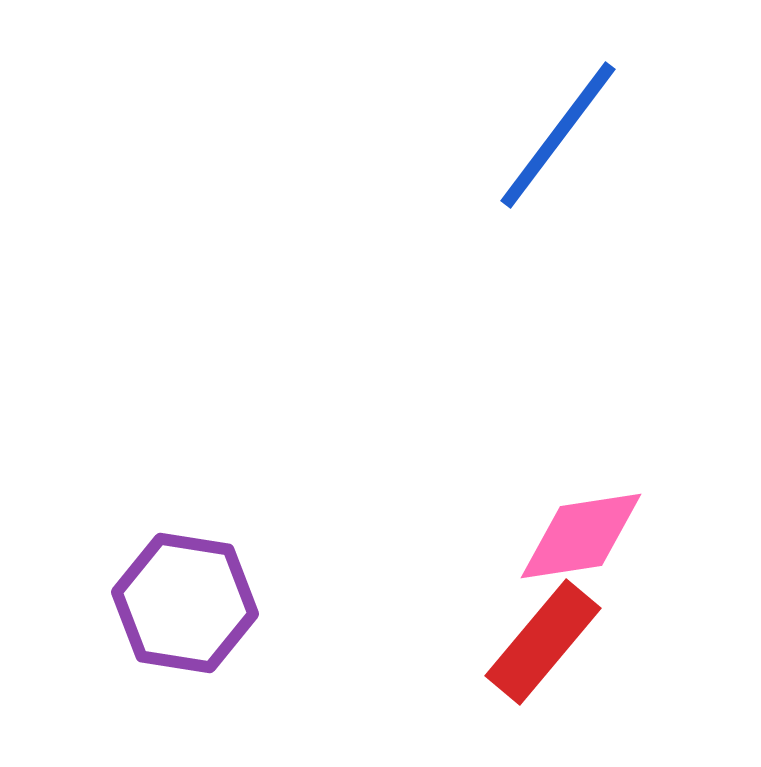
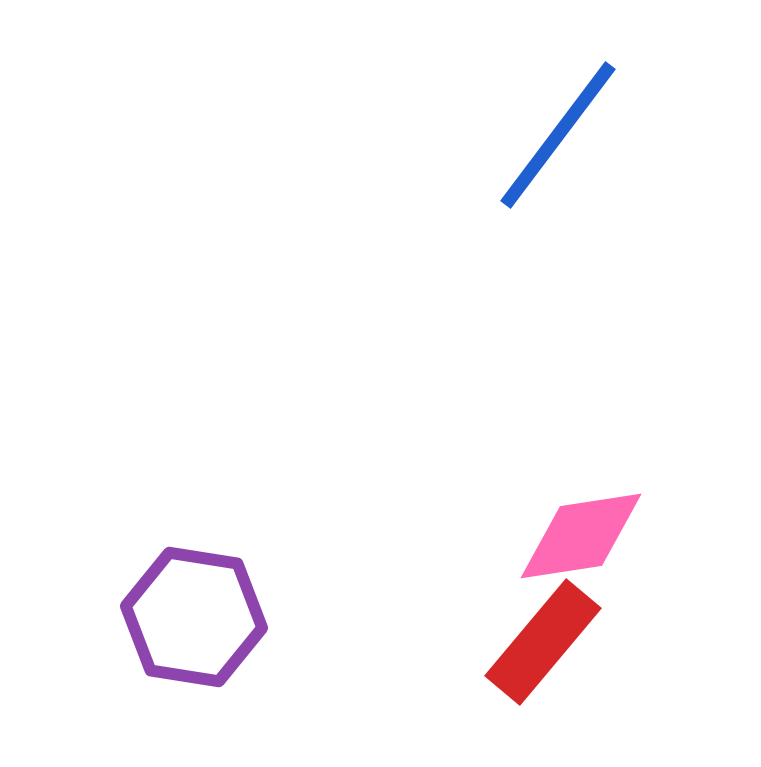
purple hexagon: moved 9 px right, 14 px down
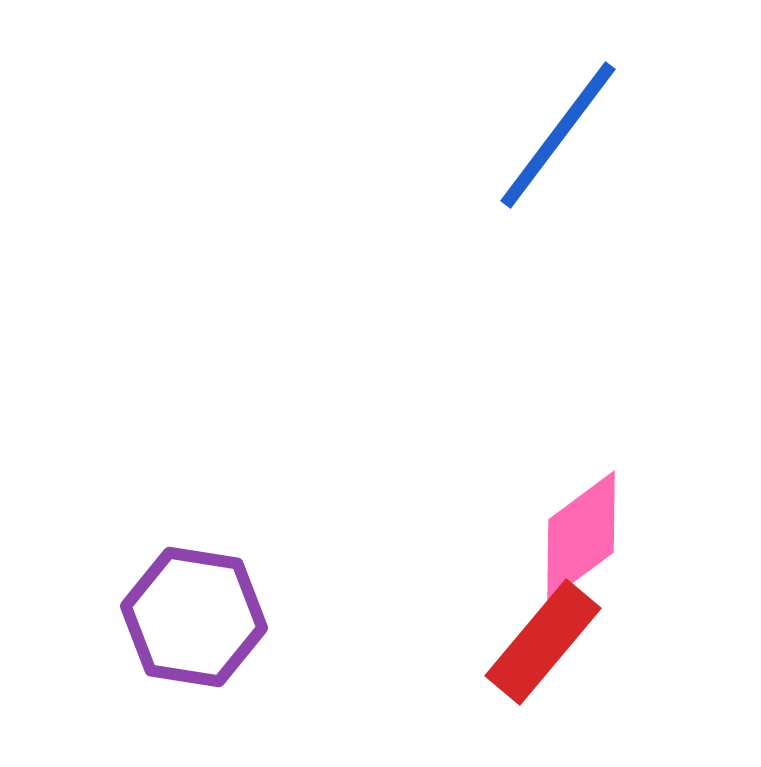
pink diamond: rotated 28 degrees counterclockwise
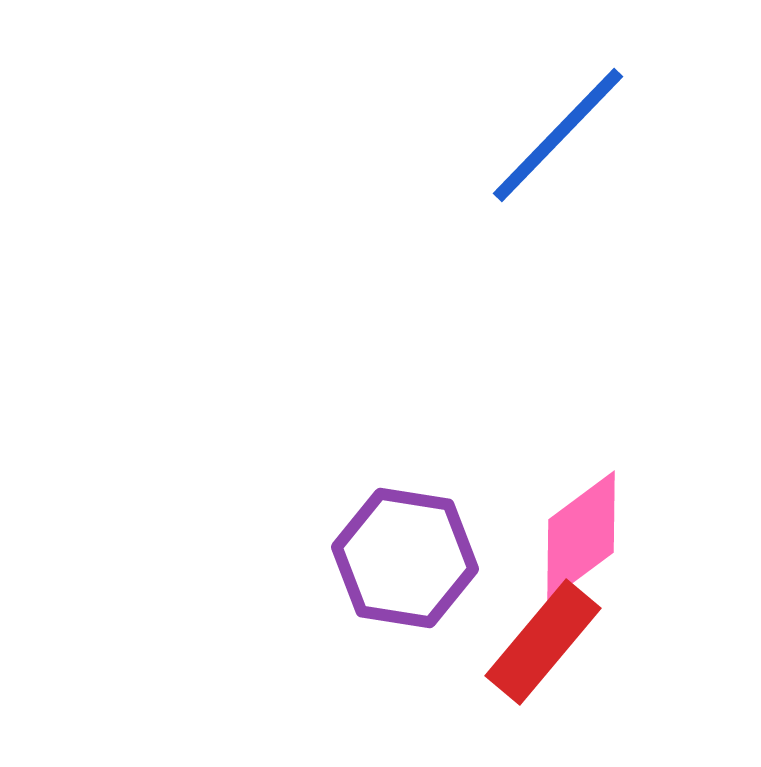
blue line: rotated 7 degrees clockwise
purple hexagon: moved 211 px right, 59 px up
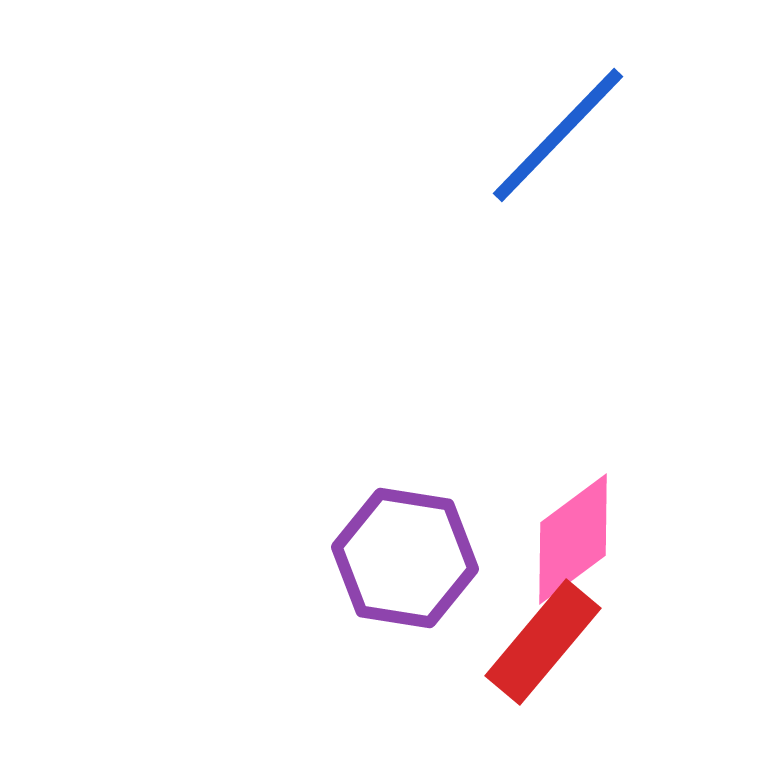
pink diamond: moved 8 px left, 3 px down
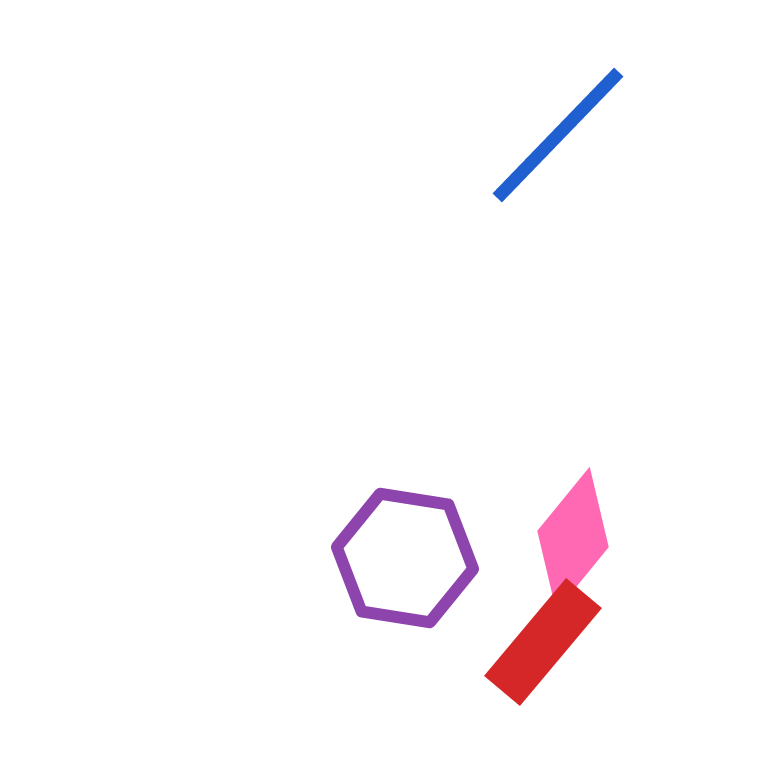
pink diamond: rotated 14 degrees counterclockwise
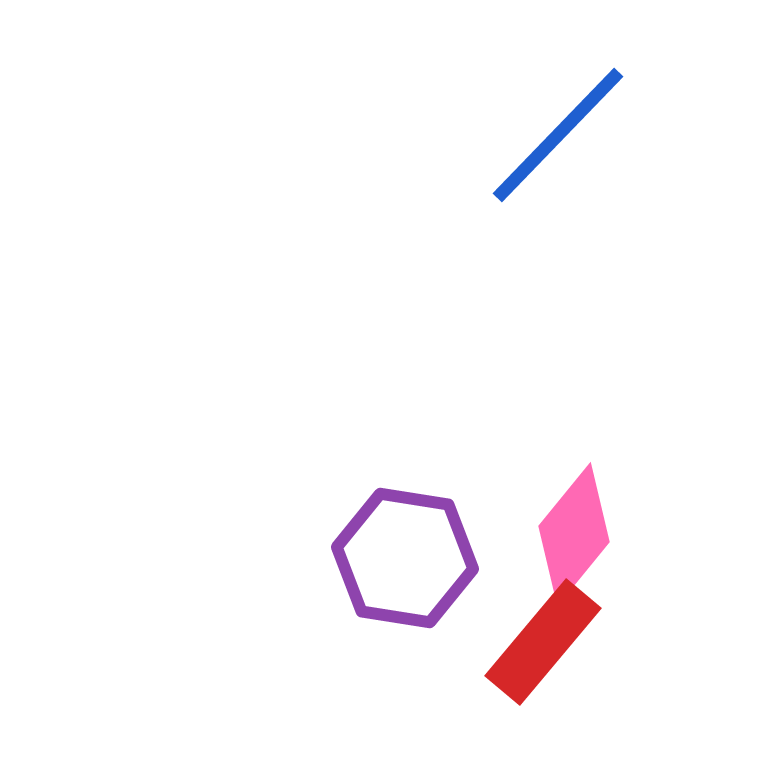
pink diamond: moved 1 px right, 5 px up
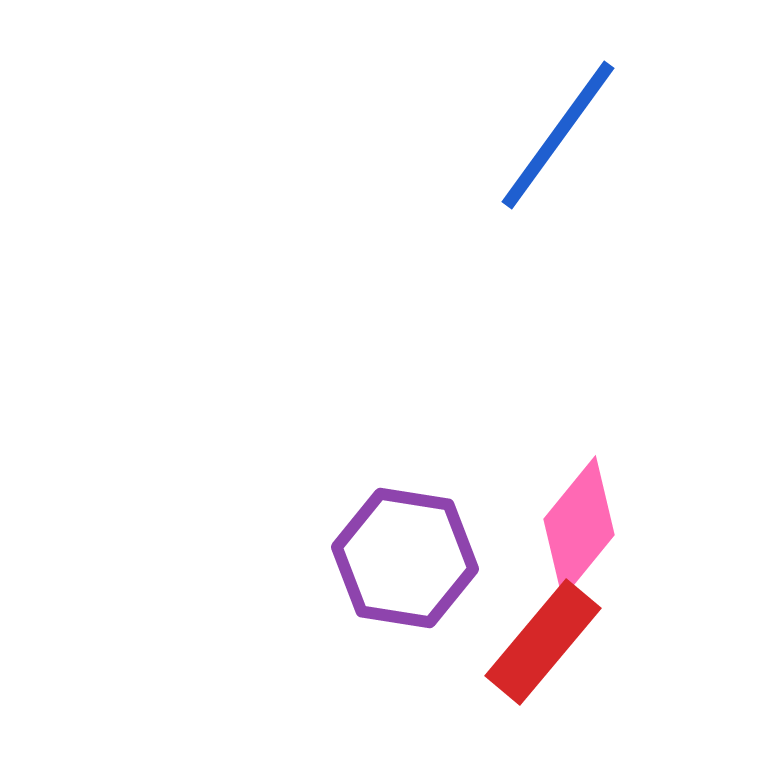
blue line: rotated 8 degrees counterclockwise
pink diamond: moved 5 px right, 7 px up
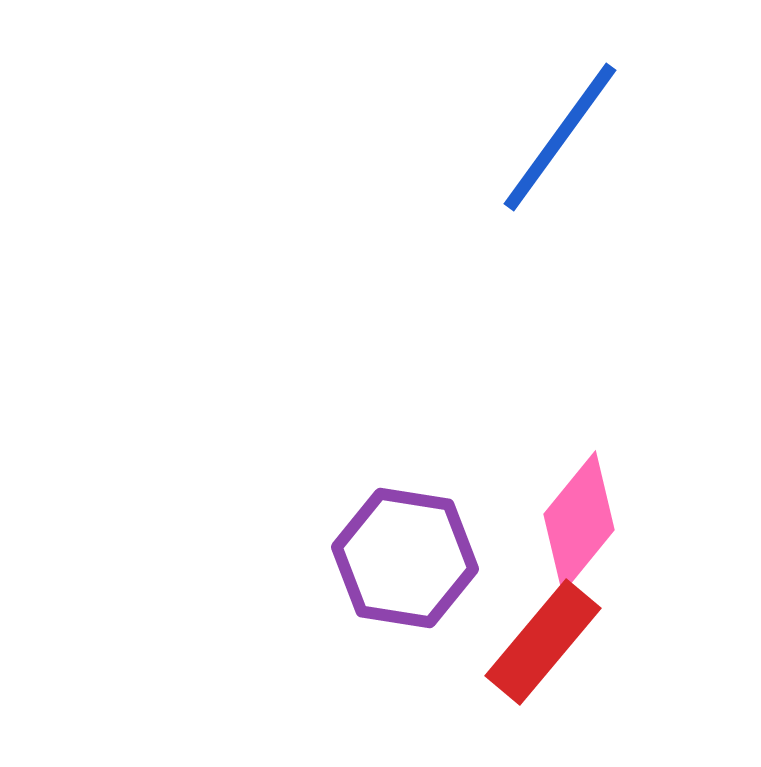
blue line: moved 2 px right, 2 px down
pink diamond: moved 5 px up
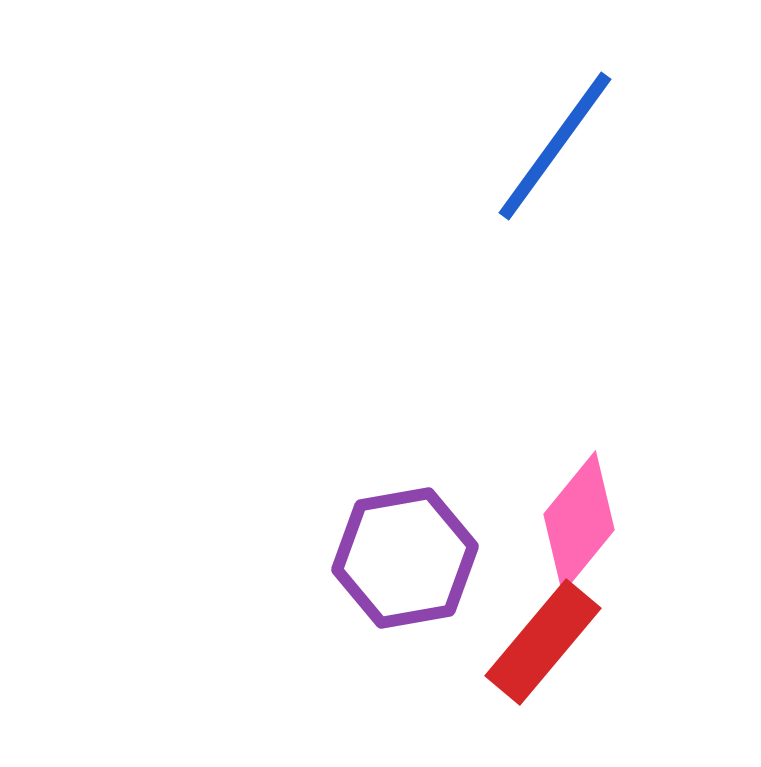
blue line: moved 5 px left, 9 px down
purple hexagon: rotated 19 degrees counterclockwise
